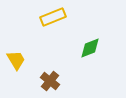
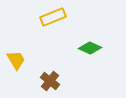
green diamond: rotated 45 degrees clockwise
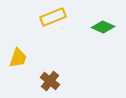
green diamond: moved 13 px right, 21 px up
yellow trapezoid: moved 2 px right, 2 px up; rotated 50 degrees clockwise
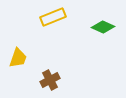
brown cross: moved 1 px up; rotated 24 degrees clockwise
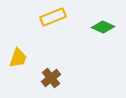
brown cross: moved 1 px right, 2 px up; rotated 12 degrees counterclockwise
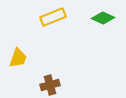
green diamond: moved 9 px up
brown cross: moved 1 px left, 7 px down; rotated 24 degrees clockwise
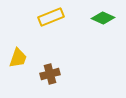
yellow rectangle: moved 2 px left
brown cross: moved 11 px up
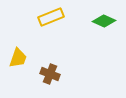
green diamond: moved 1 px right, 3 px down
brown cross: rotated 36 degrees clockwise
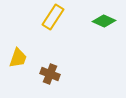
yellow rectangle: moved 2 px right; rotated 35 degrees counterclockwise
